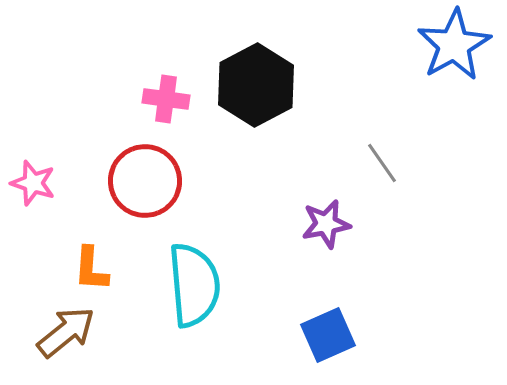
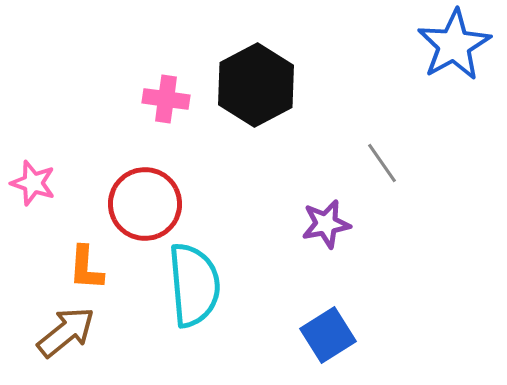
red circle: moved 23 px down
orange L-shape: moved 5 px left, 1 px up
blue square: rotated 8 degrees counterclockwise
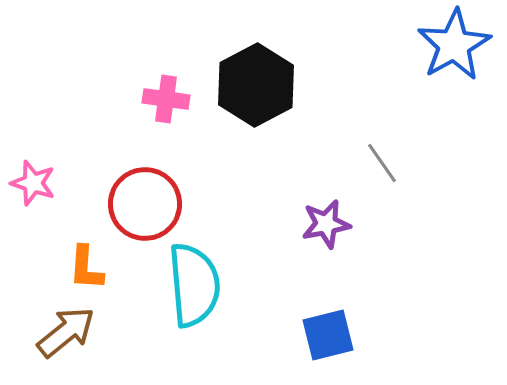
blue square: rotated 18 degrees clockwise
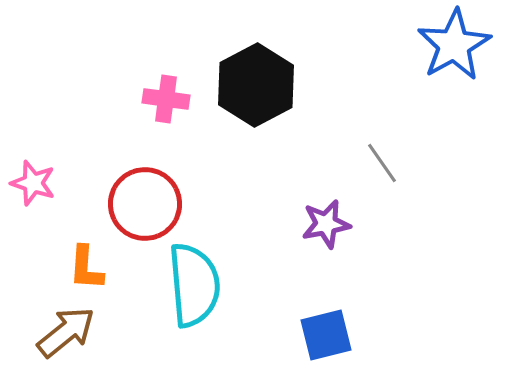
blue square: moved 2 px left
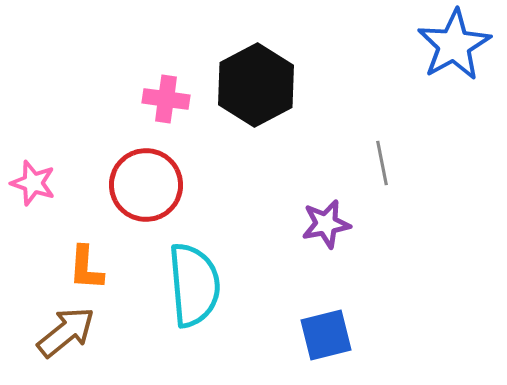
gray line: rotated 24 degrees clockwise
red circle: moved 1 px right, 19 px up
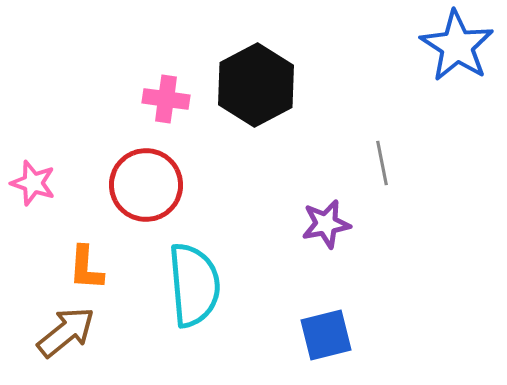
blue star: moved 3 px right, 1 px down; rotated 10 degrees counterclockwise
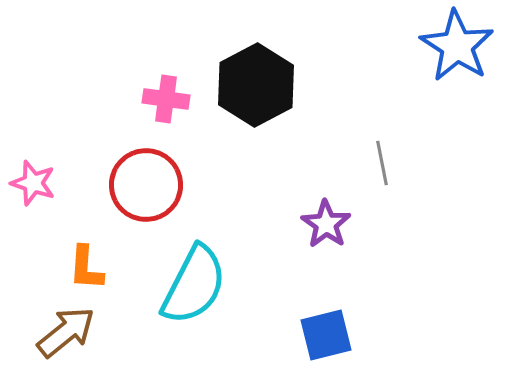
purple star: rotated 27 degrees counterclockwise
cyan semicircle: rotated 32 degrees clockwise
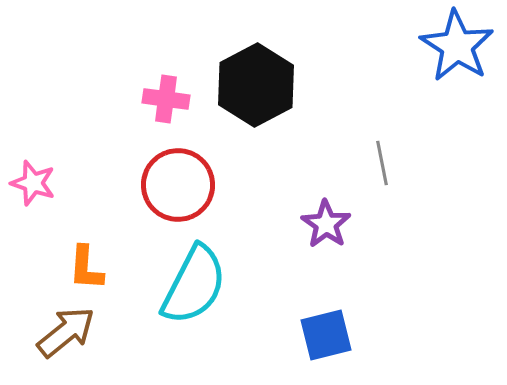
red circle: moved 32 px right
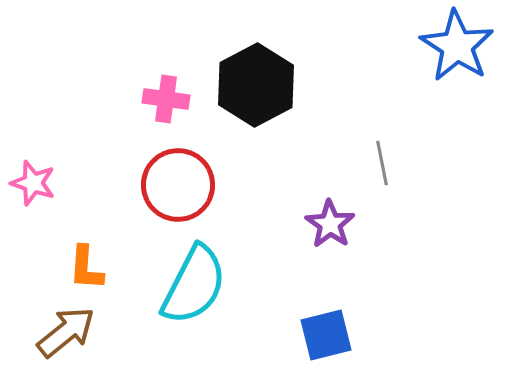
purple star: moved 4 px right
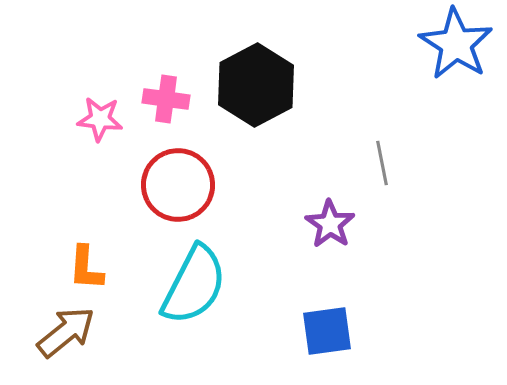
blue star: moved 1 px left, 2 px up
pink star: moved 67 px right, 64 px up; rotated 12 degrees counterclockwise
blue square: moved 1 px right, 4 px up; rotated 6 degrees clockwise
